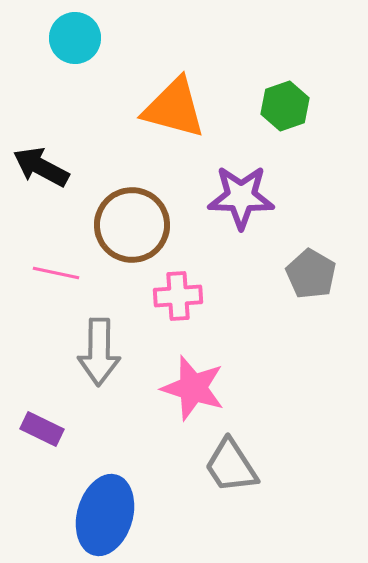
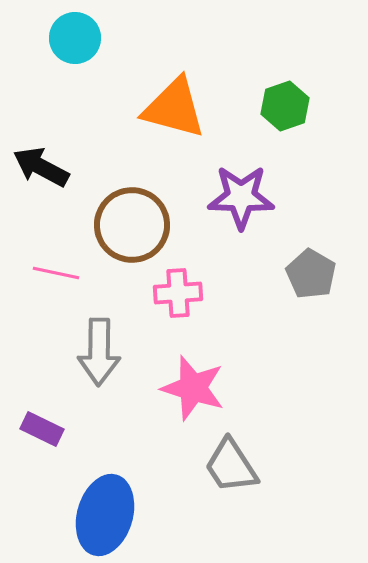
pink cross: moved 3 px up
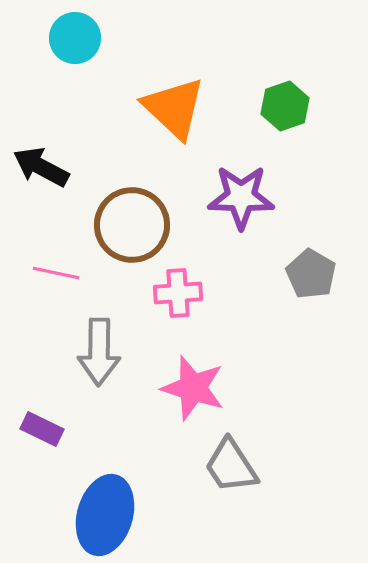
orange triangle: rotated 28 degrees clockwise
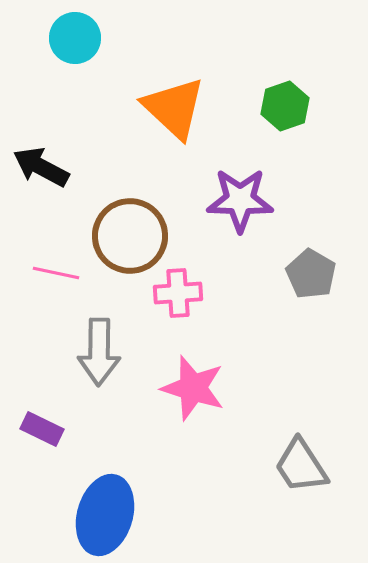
purple star: moved 1 px left, 3 px down
brown circle: moved 2 px left, 11 px down
gray trapezoid: moved 70 px right
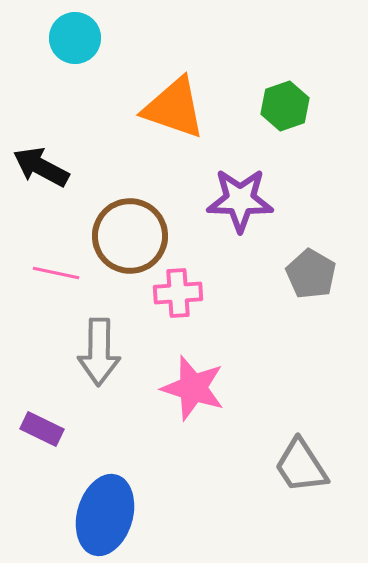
orange triangle: rotated 24 degrees counterclockwise
